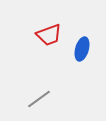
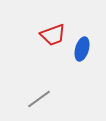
red trapezoid: moved 4 px right
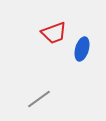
red trapezoid: moved 1 px right, 2 px up
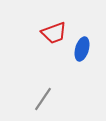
gray line: moved 4 px right; rotated 20 degrees counterclockwise
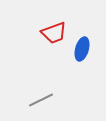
gray line: moved 2 px left, 1 px down; rotated 30 degrees clockwise
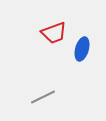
gray line: moved 2 px right, 3 px up
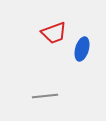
gray line: moved 2 px right, 1 px up; rotated 20 degrees clockwise
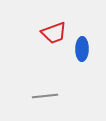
blue ellipse: rotated 15 degrees counterclockwise
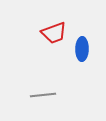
gray line: moved 2 px left, 1 px up
